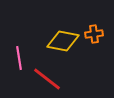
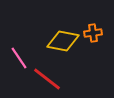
orange cross: moved 1 px left, 1 px up
pink line: rotated 25 degrees counterclockwise
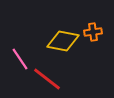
orange cross: moved 1 px up
pink line: moved 1 px right, 1 px down
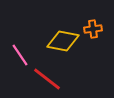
orange cross: moved 3 px up
pink line: moved 4 px up
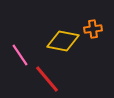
red line: rotated 12 degrees clockwise
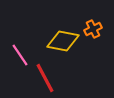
orange cross: rotated 18 degrees counterclockwise
red line: moved 2 px left, 1 px up; rotated 12 degrees clockwise
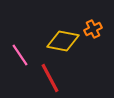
red line: moved 5 px right
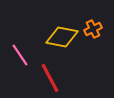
yellow diamond: moved 1 px left, 4 px up
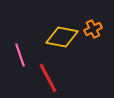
pink line: rotated 15 degrees clockwise
red line: moved 2 px left
